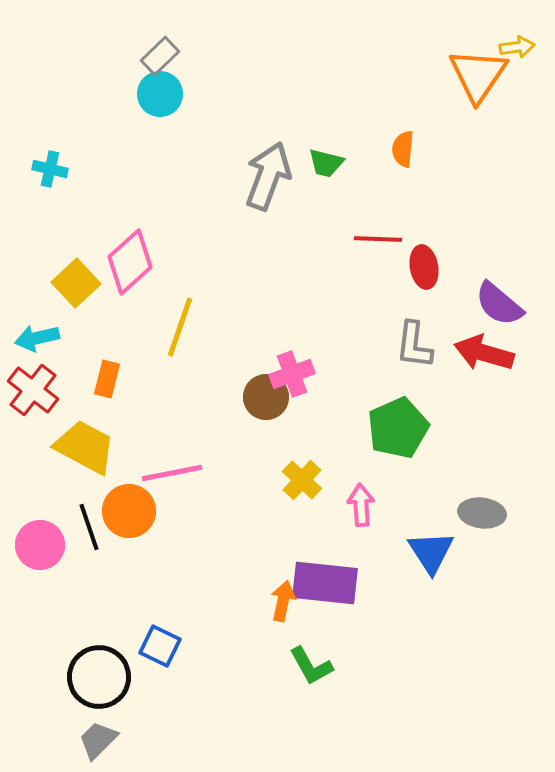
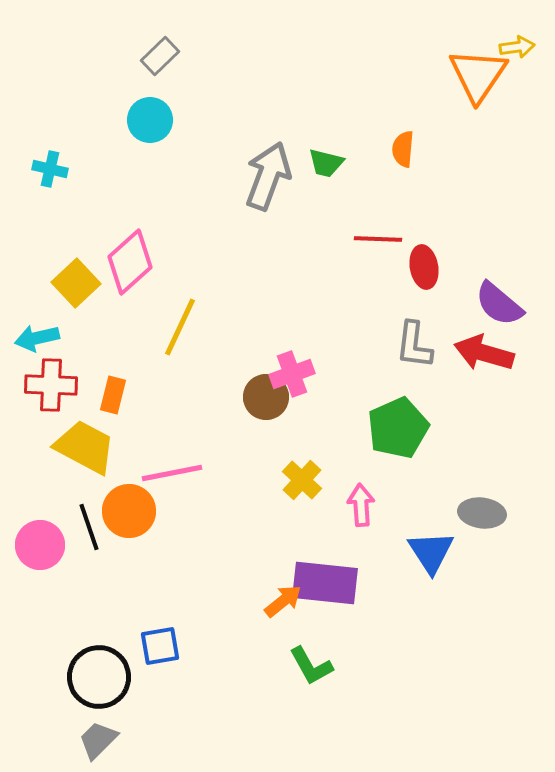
cyan circle: moved 10 px left, 26 px down
yellow line: rotated 6 degrees clockwise
orange rectangle: moved 6 px right, 16 px down
red cross: moved 18 px right, 5 px up; rotated 36 degrees counterclockwise
orange arrow: rotated 39 degrees clockwise
blue square: rotated 36 degrees counterclockwise
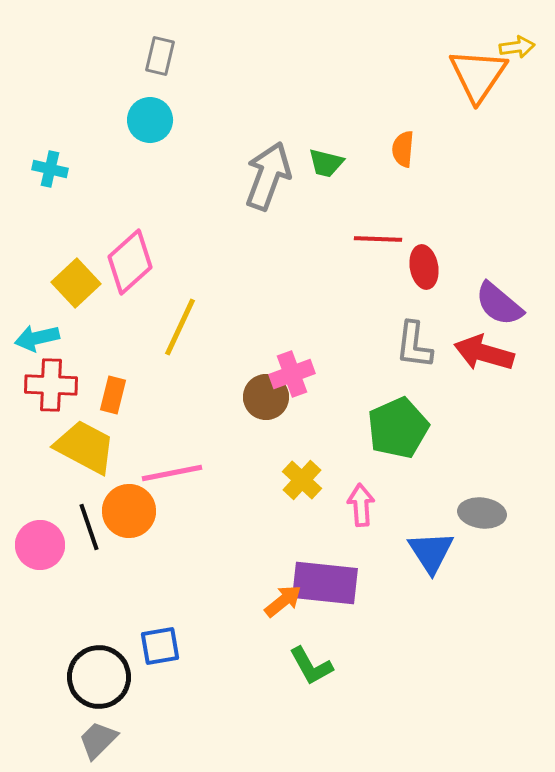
gray rectangle: rotated 33 degrees counterclockwise
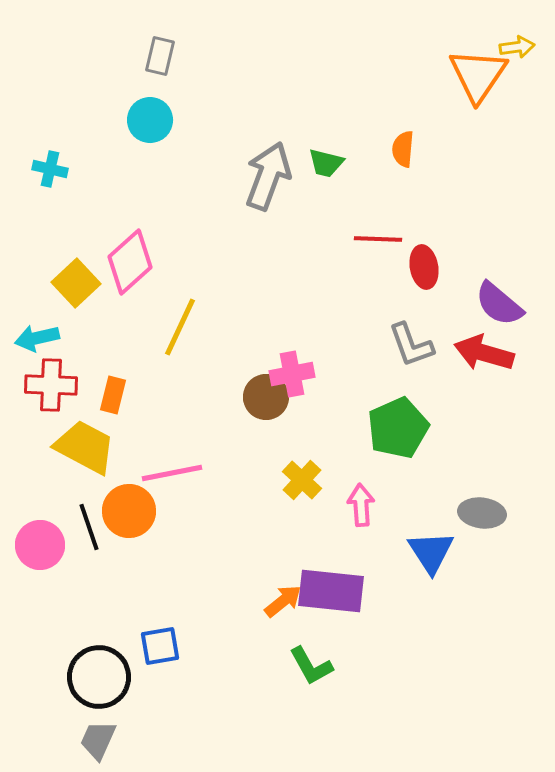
gray L-shape: moved 3 px left; rotated 27 degrees counterclockwise
pink cross: rotated 9 degrees clockwise
purple rectangle: moved 6 px right, 8 px down
gray trapezoid: rotated 21 degrees counterclockwise
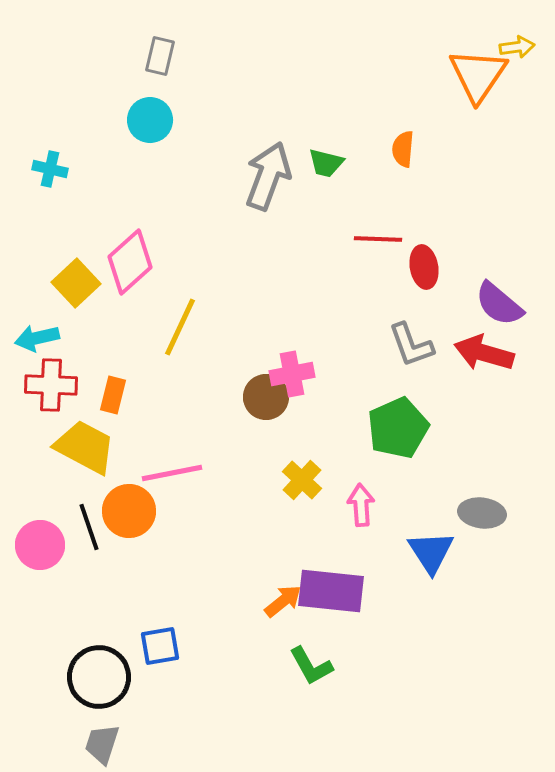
gray trapezoid: moved 4 px right, 4 px down; rotated 6 degrees counterclockwise
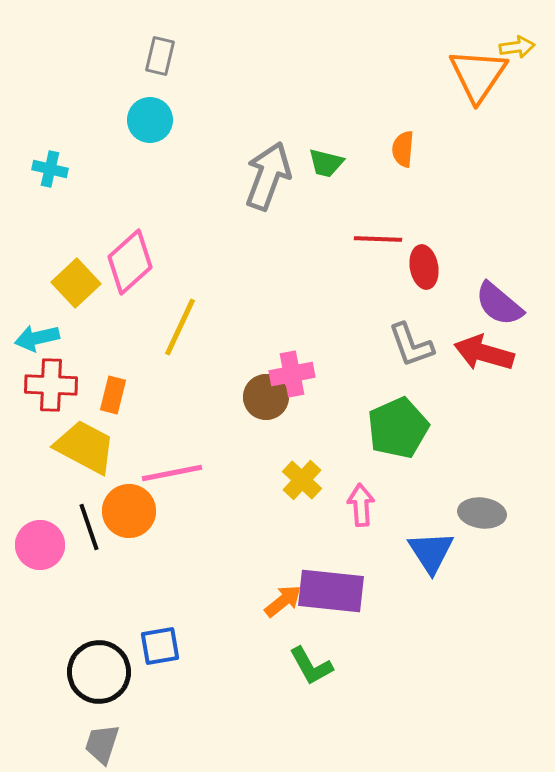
black circle: moved 5 px up
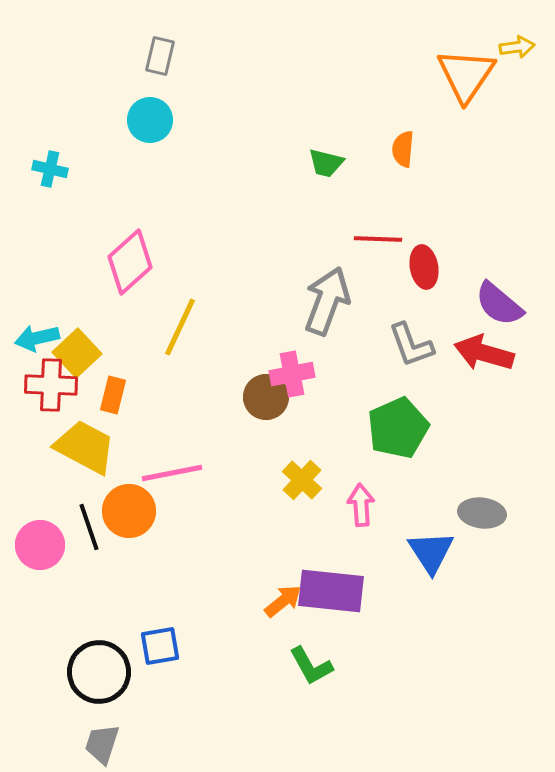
orange triangle: moved 12 px left
gray arrow: moved 59 px right, 125 px down
yellow square: moved 1 px right, 70 px down
